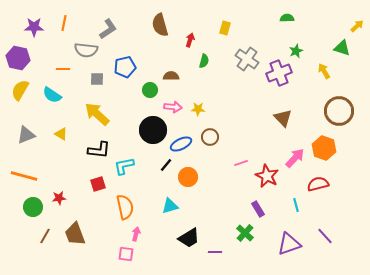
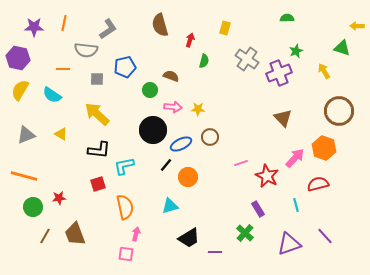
yellow arrow at (357, 26): rotated 136 degrees counterclockwise
brown semicircle at (171, 76): rotated 21 degrees clockwise
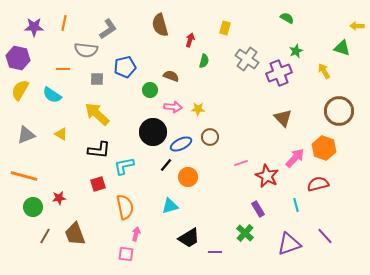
green semicircle at (287, 18): rotated 32 degrees clockwise
black circle at (153, 130): moved 2 px down
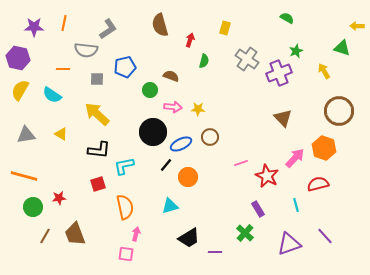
gray triangle at (26, 135): rotated 12 degrees clockwise
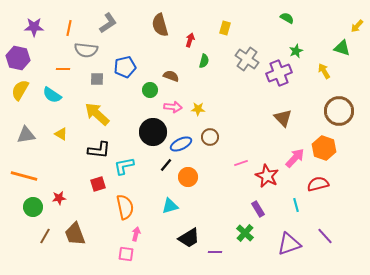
orange line at (64, 23): moved 5 px right, 5 px down
yellow arrow at (357, 26): rotated 48 degrees counterclockwise
gray L-shape at (108, 29): moved 6 px up
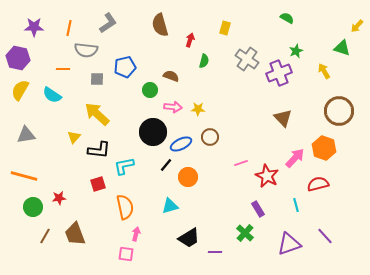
yellow triangle at (61, 134): moved 13 px right, 3 px down; rotated 40 degrees clockwise
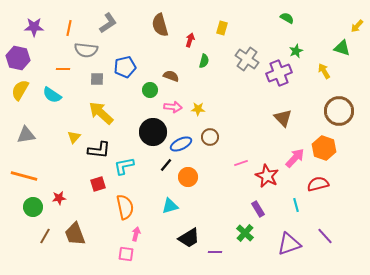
yellow rectangle at (225, 28): moved 3 px left
yellow arrow at (97, 114): moved 4 px right, 1 px up
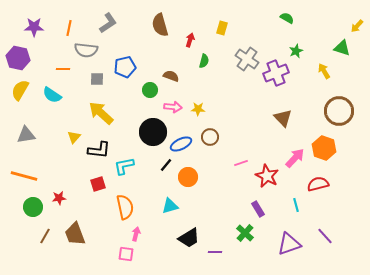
purple cross at (279, 73): moved 3 px left
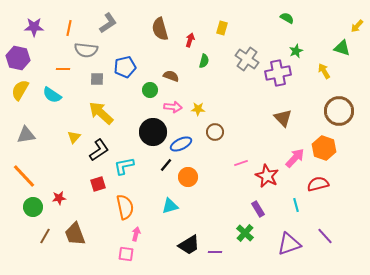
brown semicircle at (160, 25): moved 4 px down
purple cross at (276, 73): moved 2 px right; rotated 10 degrees clockwise
brown circle at (210, 137): moved 5 px right, 5 px up
black L-shape at (99, 150): rotated 40 degrees counterclockwise
orange line at (24, 176): rotated 32 degrees clockwise
black trapezoid at (189, 238): moved 7 px down
